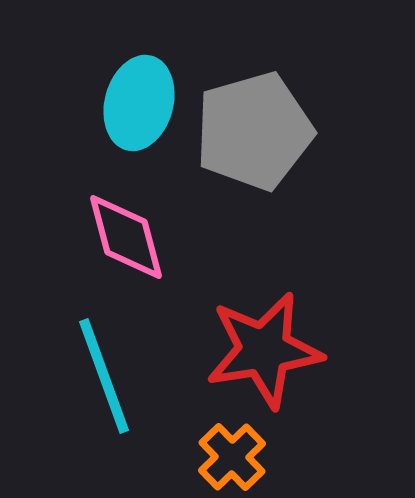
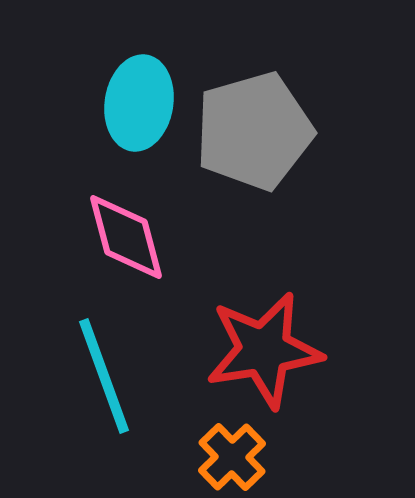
cyan ellipse: rotated 6 degrees counterclockwise
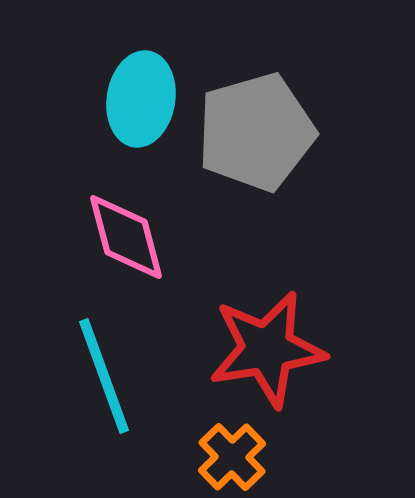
cyan ellipse: moved 2 px right, 4 px up
gray pentagon: moved 2 px right, 1 px down
red star: moved 3 px right, 1 px up
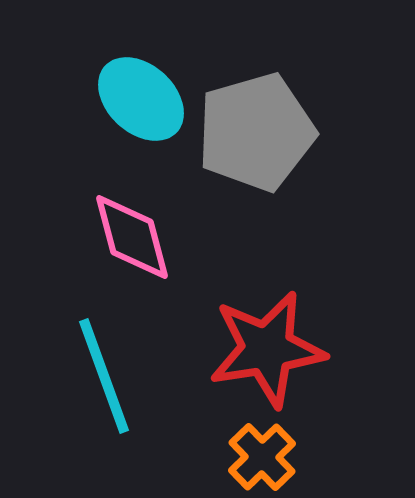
cyan ellipse: rotated 56 degrees counterclockwise
pink diamond: moved 6 px right
orange cross: moved 30 px right
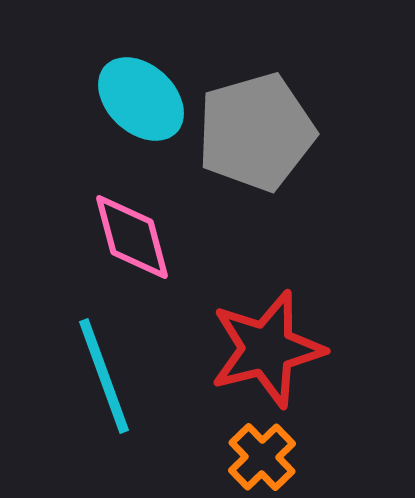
red star: rotated 5 degrees counterclockwise
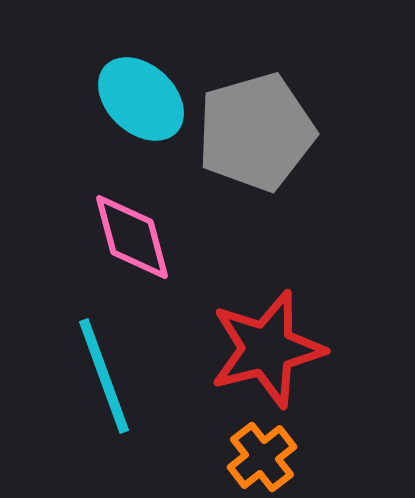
orange cross: rotated 6 degrees clockwise
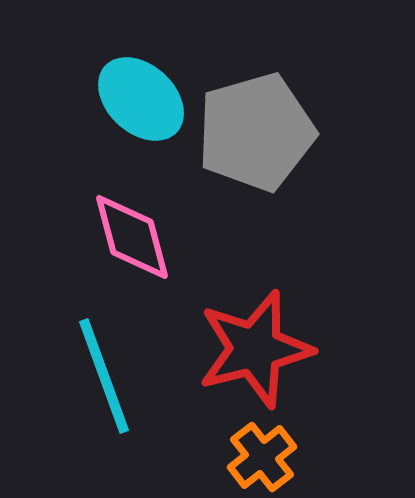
red star: moved 12 px left
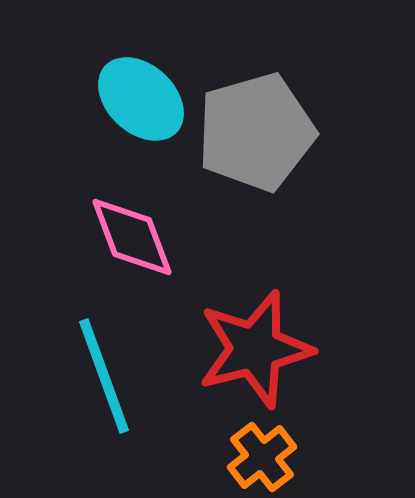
pink diamond: rotated 6 degrees counterclockwise
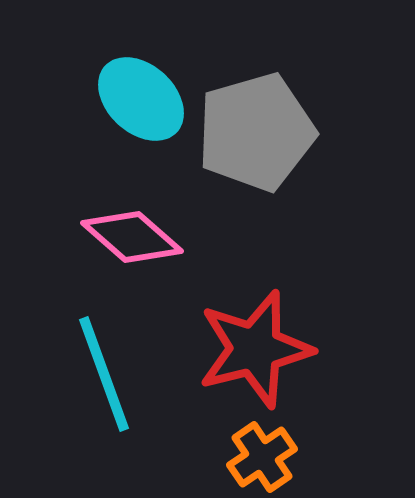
pink diamond: rotated 28 degrees counterclockwise
cyan line: moved 2 px up
orange cross: rotated 4 degrees clockwise
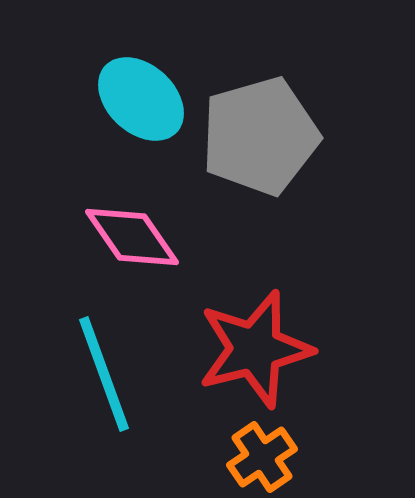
gray pentagon: moved 4 px right, 4 px down
pink diamond: rotated 14 degrees clockwise
